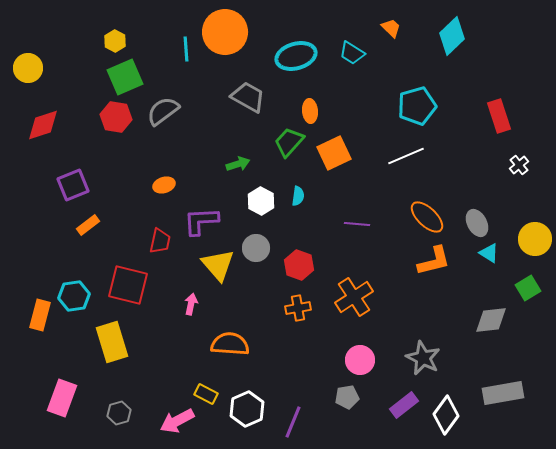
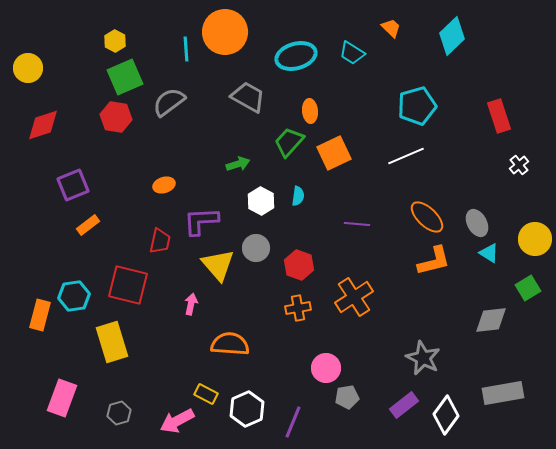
gray semicircle at (163, 111): moved 6 px right, 9 px up
pink circle at (360, 360): moved 34 px left, 8 px down
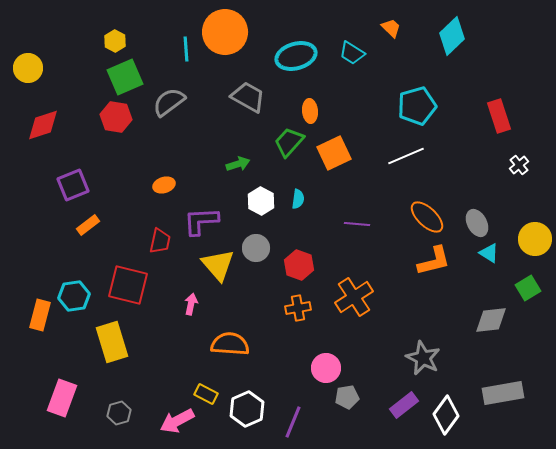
cyan semicircle at (298, 196): moved 3 px down
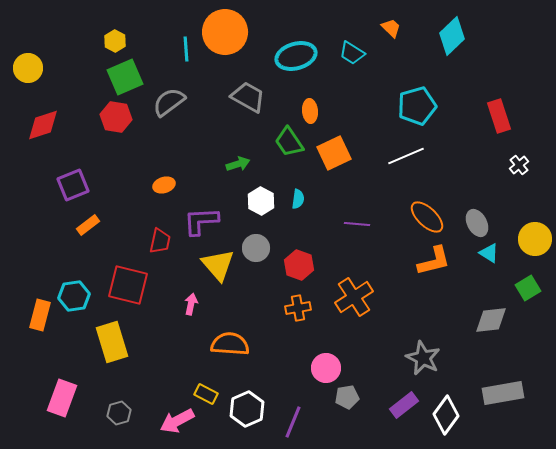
green trapezoid at (289, 142): rotated 76 degrees counterclockwise
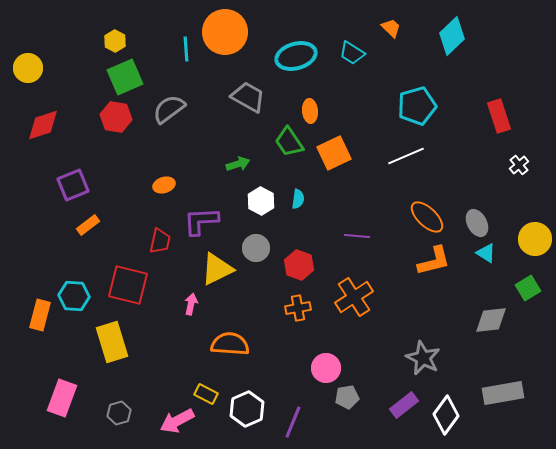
gray semicircle at (169, 102): moved 7 px down
purple line at (357, 224): moved 12 px down
cyan triangle at (489, 253): moved 3 px left
yellow triangle at (218, 265): moved 1 px left, 4 px down; rotated 45 degrees clockwise
cyan hexagon at (74, 296): rotated 12 degrees clockwise
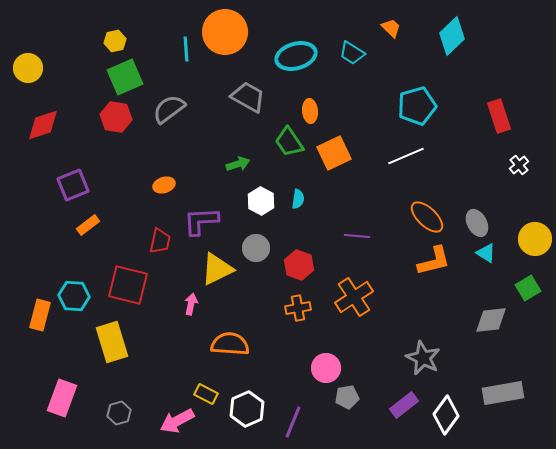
yellow hexagon at (115, 41): rotated 20 degrees clockwise
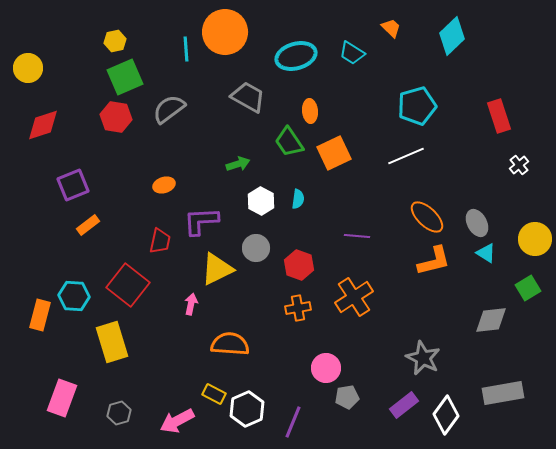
red square at (128, 285): rotated 24 degrees clockwise
yellow rectangle at (206, 394): moved 8 px right
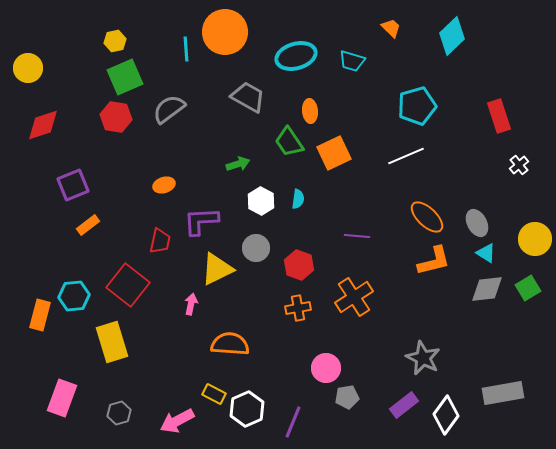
cyan trapezoid at (352, 53): moved 8 px down; rotated 16 degrees counterclockwise
cyan hexagon at (74, 296): rotated 8 degrees counterclockwise
gray diamond at (491, 320): moved 4 px left, 31 px up
